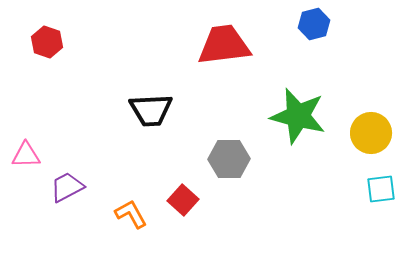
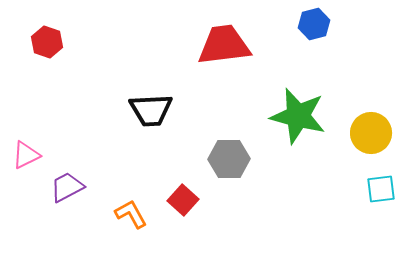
pink triangle: rotated 24 degrees counterclockwise
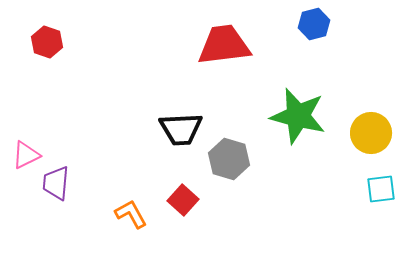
black trapezoid: moved 30 px right, 19 px down
gray hexagon: rotated 18 degrees clockwise
purple trapezoid: moved 11 px left, 4 px up; rotated 57 degrees counterclockwise
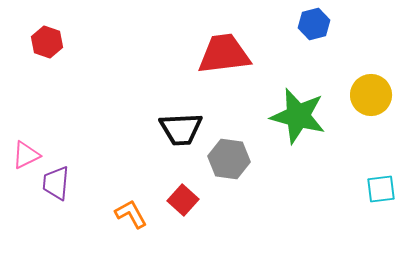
red trapezoid: moved 9 px down
yellow circle: moved 38 px up
gray hexagon: rotated 9 degrees counterclockwise
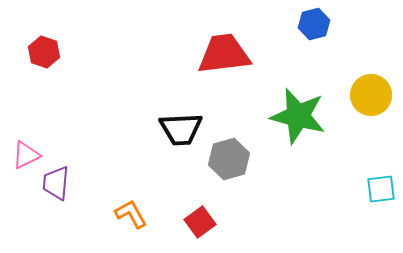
red hexagon: moved 3 px left, 10 px down
gray hexagon: rotated 24 degrees counterclockwise
red square: moved 17 px right, 22 px down; rotated 12 degrees clockwise
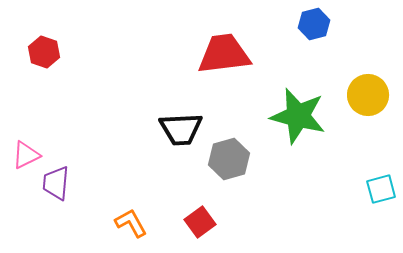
yellow circle: moved 3 px left
cyan square: rotated 8 degrees counterclockwise
orange L-shape: moved 9 px down
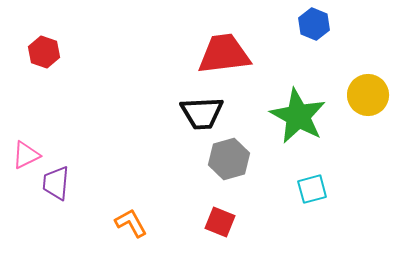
blue hexagon: rotated 24 degrees counterclockwise
green star: rotated 14 degrees clockwise
black trapezoid: moved 21 px right, 16 px up
cyan square: moved 69 px left
red square: moved 20 px right; rotated 32 degrees counterclockwise
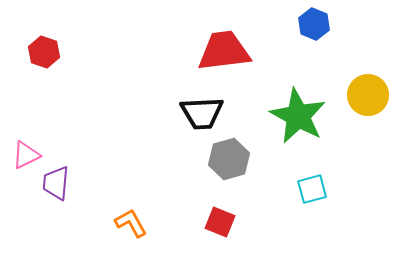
red trapezoid: moved 3 px up
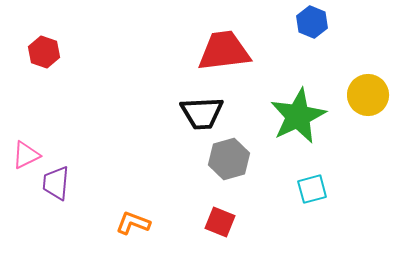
blue hexagon: moved 2 px left, 2 px up
green star: rotated 18 degrees clockwise
orange L-shape: moved 2 px right; rotated 40 degrees counterclockwise
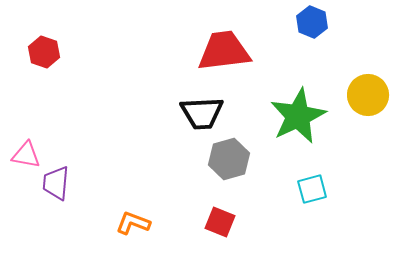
pink triangle: rotated 36 degrees clockwise
